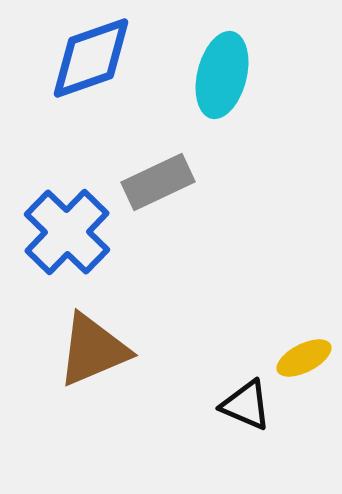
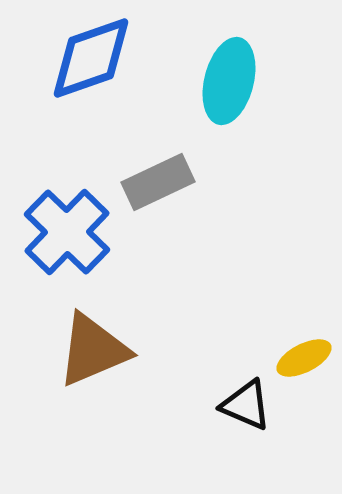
cyan ellipse: moved 7 px right, 6 px down
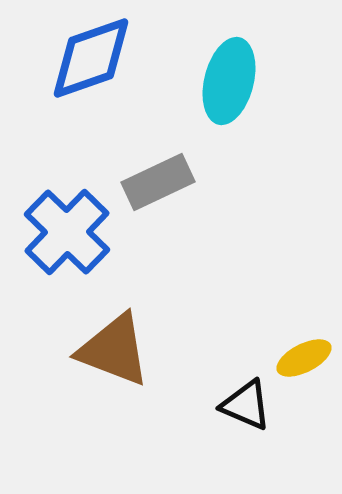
brown triangle: moved 21 px right; rotated 44 degrees clockwise
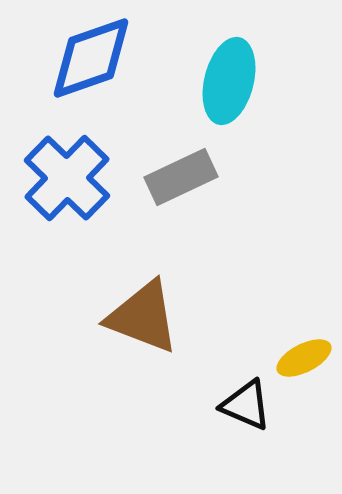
gray rectangle: moved 23 px right, 5 px up
blue cross: moved 54 px up
brown triangle: moved 29 px right, 33 px up
